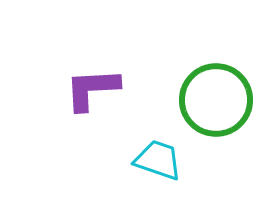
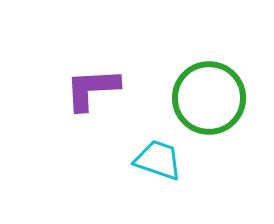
green circle: moved 7 px left, 2 px up
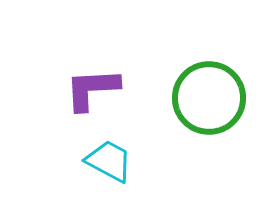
cyan trapezoid: moved 49 px left, 1 px down; rotated 9 degrees clockwise
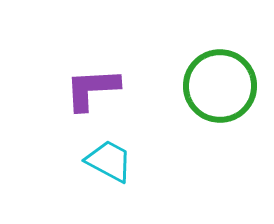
green circle: moved 11 px right, 12 px up
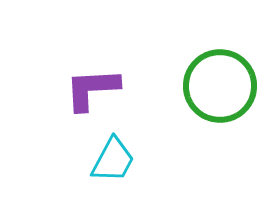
cyan trapezoid: moved 4 px right, 1 px up; rotated 90 degrees clockwise
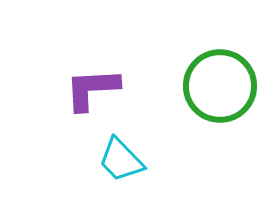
cyan trapezoid: moved 8 px right; rotated 108 degrees clockwise
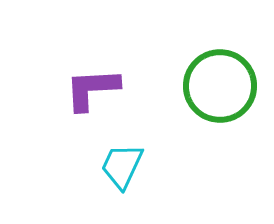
cyan trapezoid: moved 1 px right, 6 px down; rotated 69 degrees clockwise
